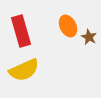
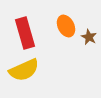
orange ellipse: moved 2 px left
red rectangle: moved 4 px right, 2 px down
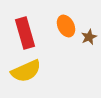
brown star: rotated 21 degrees clockwise
yellow semicircle: moved 2 px right, 1 px down
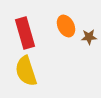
brown star: rotated 21 degrees clockwise
yellow semicircle: rotated 96 degrees clockwise
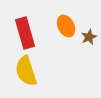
brown star: rotated 21 degrees counterclockwise
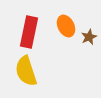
red rectangle: moved 4 px right, 1 px up; rotated 28 degrees clockwise
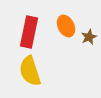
yellow semicircle: moved 4 px right
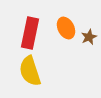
orange ellipse: moved 2 px down
red rectangle: moved 1 px right, 1 px down
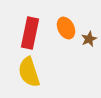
brown star: moved 2 px down
yellow semicircle: moved 1 px left, 1 px down
